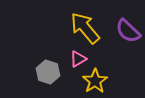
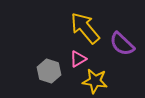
purple semicircle: moved 6 px left, 13 px down
gray hexagon: moved 1 px right, 1 px up
yellow star: rotated 30 degrees counterclockwise
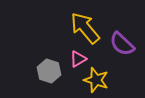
yellow star: moved 1 px right, 1 px up; rotated 10 degrees clockwise
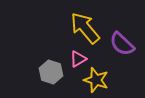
gray hexagon: moved 2 px right, 1 px down
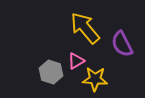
purple semicircle: rotated 20 degrees clockwise
pink triangle: moved 2 px left, 2 px down
yellow star: moved 1 px left, 1 px up; rotated 15 degrees counterclockwise
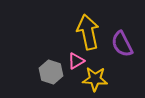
yellow arrow: moved 3 px right, 4 px down; rotated 28 degrees clockwise
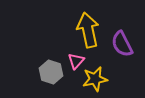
yellow arrow: moved 2 px up
pink triangle: rotated 18 degrees counterclockwise
yellow star: rotated 15 degrees counterclockwise
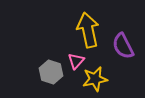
purple semicircle: moved 1 px right, 2 px down
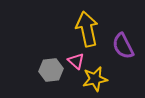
yellow arrow: moved 1 px left, 1 px up
pink triangle: rotated 30 degrees counterclockwise
gray hexagon: moved 2 px up; rotated 25 degrees counterclockwise
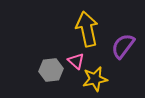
purple semicircle: rotated 64 degrees clockwise
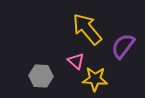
yellow arrow: rotated 28 degrees counterclockwise
gray hexagon: moved 10 px left, 6 px down; rotated 10 degrees clockwise
yellow star: rotated 15 degrees clockwise
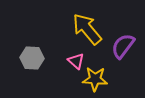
gray hexagon: moved 9 px left, 18 px up
